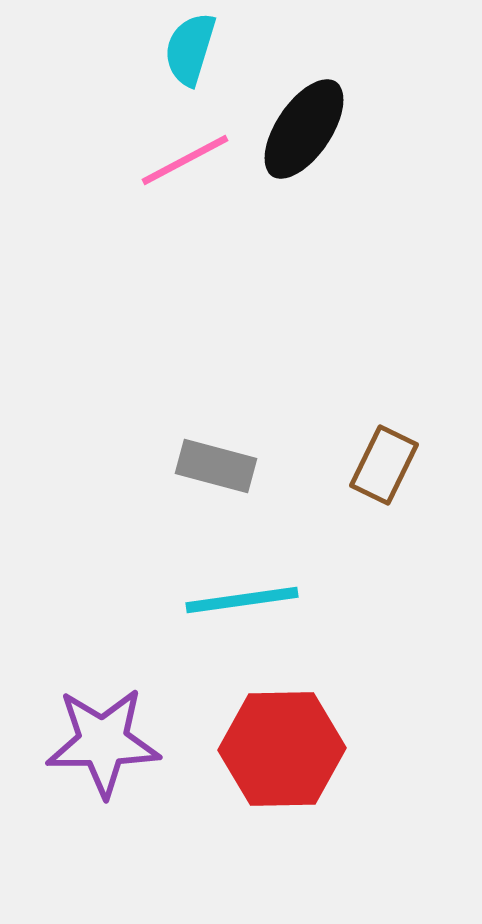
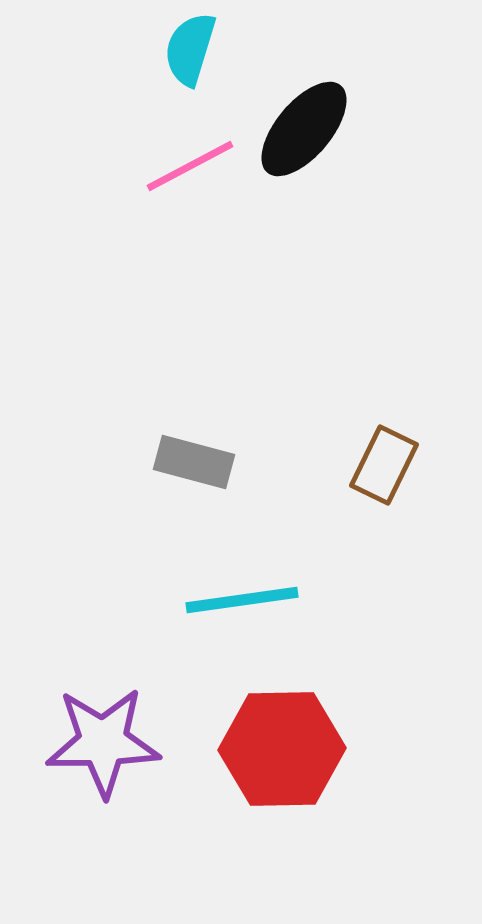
black ellipse: rotated 6 degrees clockwise
pink line: moved 5 px right, 6 px down
gray rectangle: moved 22 px left, 4 px up
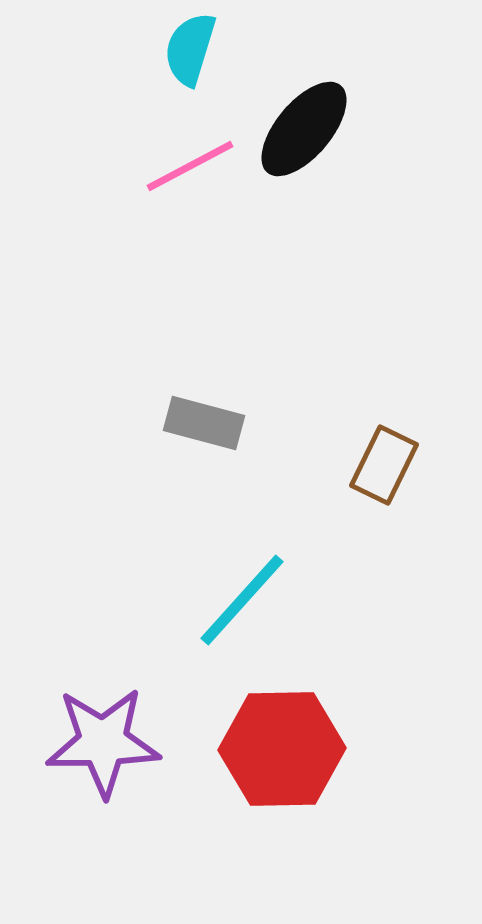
gray rectangle: moved 10 px right, 39 px up
cyan line: rotated 40 degrees counterclockwise
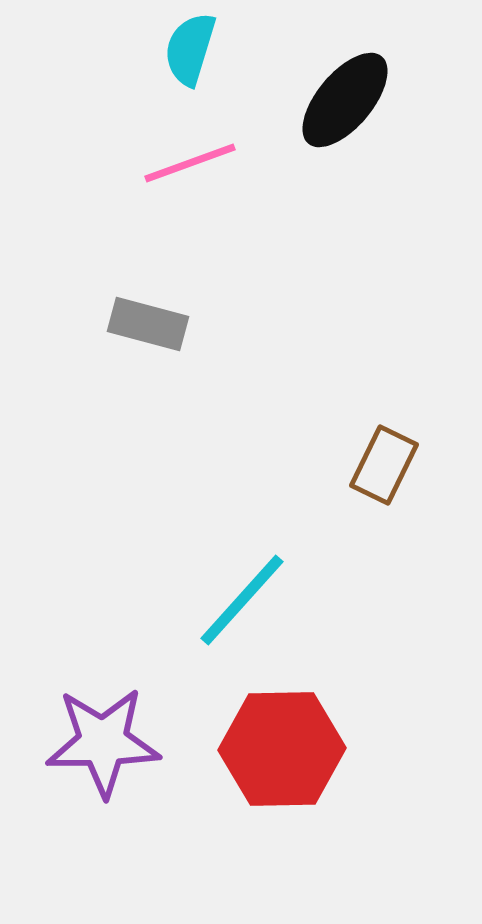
black ellipse: moved 41 px right, 29 px up
pink line: moved 3 px up; rotated 8 degrees clockwise
gray rectangle: moved 56 px left, 99 px up
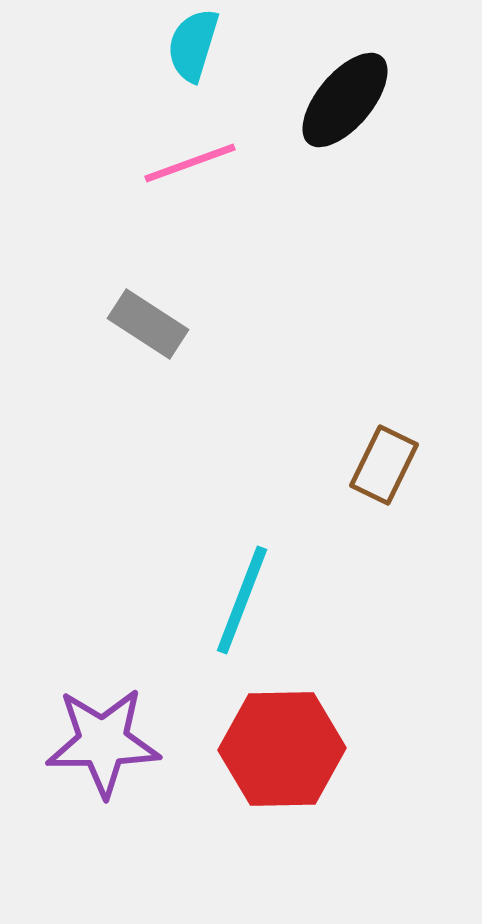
cyan semicircle: moved 3 px right, 4 px up
gray rectangle: rotated 18 degrees clockwise
cyan line: rotated 21 degrees counterclockwise
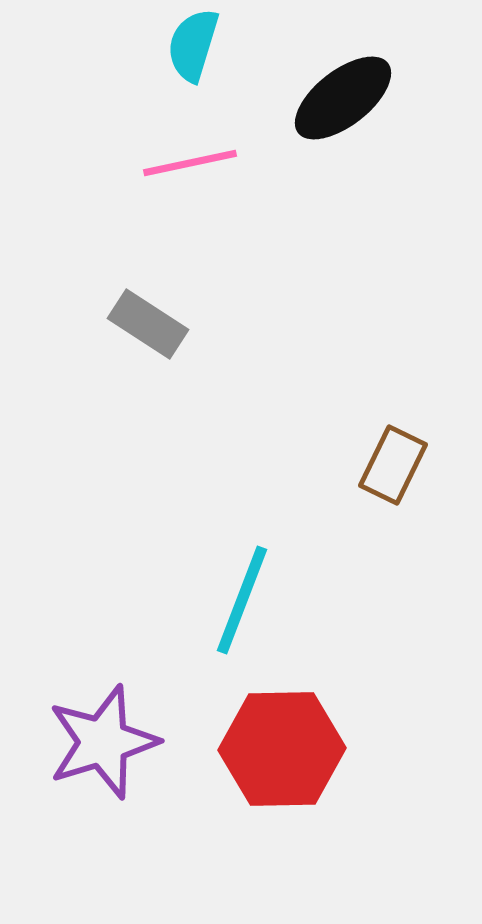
black ellipse: moved 2 px left, 2 px up; rotated 12 degrees clockwise
pink line: rotated 8 degrees clockwise
brown rectangle: moved 9 px right
purple star: rotated 16 degrees counterclockwise
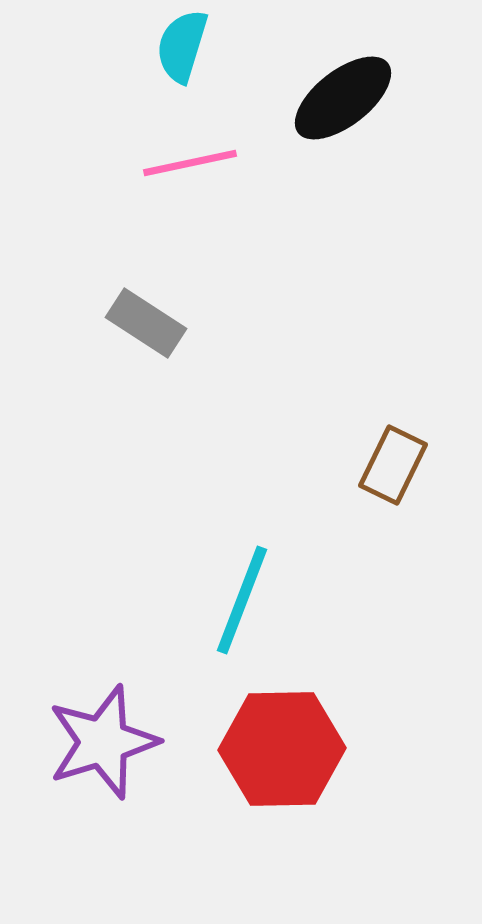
cyan semicircle: moved 11 px left, 1 px down
gray rectangle: moved 2 px left, 1 px up
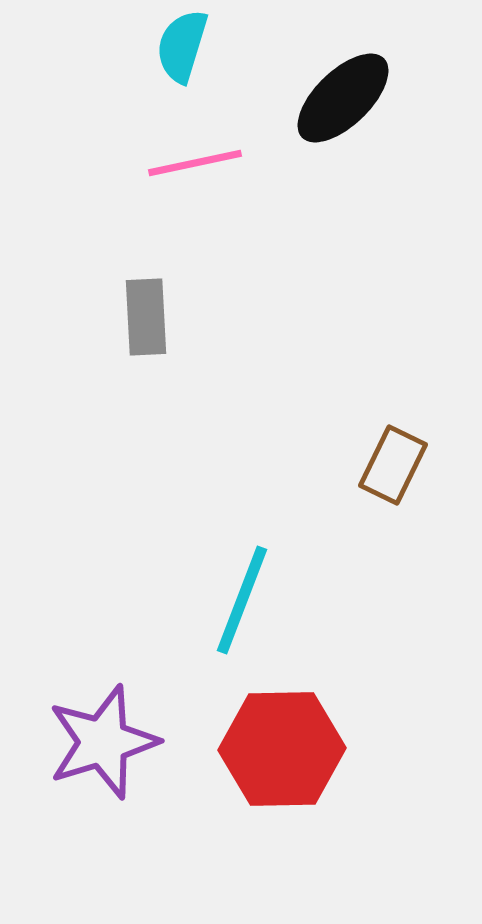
black ellipse: rotated 6 degrees counterclockwise
pink line: moved 5 px right
gray rectangle: moved 6 px up; rotated 54 degrees clockwise
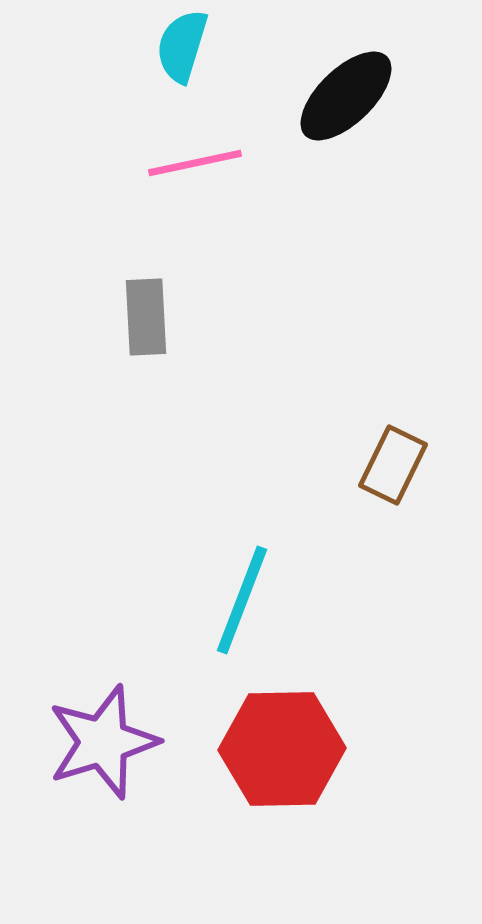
black ellipse: moved 3 px right, 2 px up
